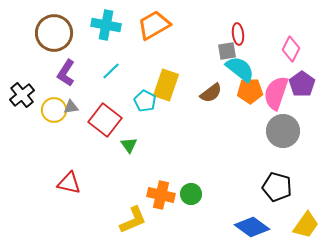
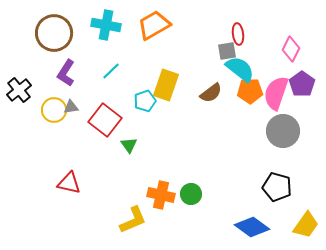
black cross: moved 3 px left, 5 px up
cyan pentagon: rotated 25 degrees clockwise
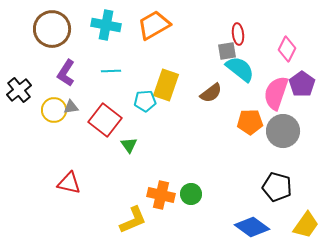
brown circle: moved 2 px left, 4 px up
pink diamond: moved 4 px left
cyan line: rotated 42 degrees clockwise
orange pentagon: moved 31 px down
cyan pentagon: rotated 15 degrees clockwise
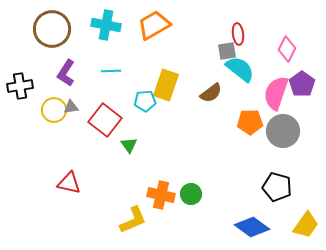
black cross: moved 1 px right, 4 px up; rotated 30 degrees clockwise
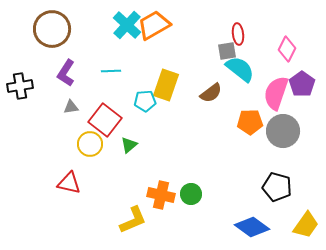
cyan cross: moved 21 px right; rotated 32 degrees clockwise
yellow circle: moved 36 px right, 34 px down
green triangle: rotated 24 degrees clockwise
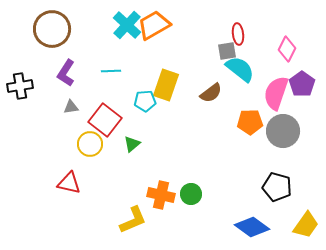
green triangle: moved 3 px right, 1 px up
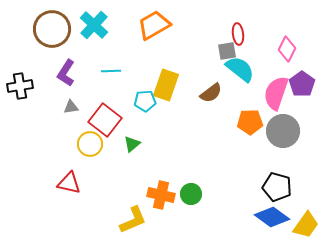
cyan cross: moved 33 px left
blue diamond: moved 20 px right, 10 px up
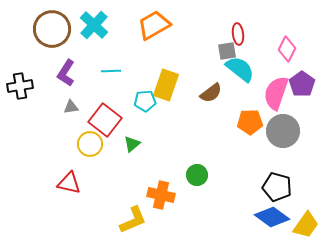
green circle: moved 6 px right, 19 px up
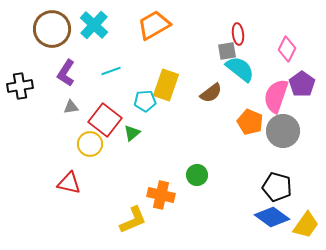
cyan line: rotated 18 degrees counterclockwise
pink semicircle: moved 3 px down
orange pentagon: rotated 25 degrees clockwise
green triangle: moved 11 px up
